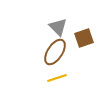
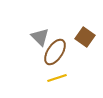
gray triangle: moved 18 px left, 10 px down
brown square: moved 1 px right, 1 px up; rotated 36 degrees counterclockwise
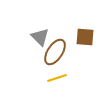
brown square: rotated 30 degrees counterclockwise
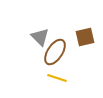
brown square: rotated 18 degrees counterclockwise
yellow line: rotated 36 degrees clockwise
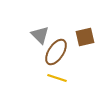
gray triangle: moved 2 px up
brown ellipse: moved 1 px right
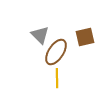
yellow line: rotated 72 degrees clockwise
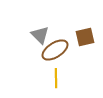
brown ellipse: moved 1 px left, 2 px up; rotated 24 degrees clockwise
yellow line: moved 1 px left
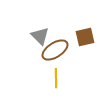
gray triangle: moved 1 px down
